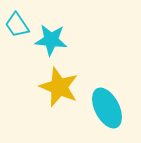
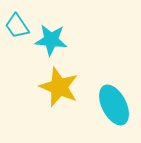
cyan trapezoid: moved 1 px down
cyan ellipse: moved 7 px right, 3 px up
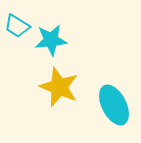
cyan trapezoid: rotated 24 degrees counterclockwise
cyan star: rotated 12 degrees counterclockwise
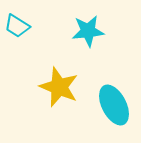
cyan star: moved 37 px right, 9 px up
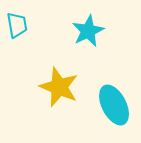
cyan trapezoid: moved 1 px up; rotated 132 degrees counterclockwise
cyan star: rotated 20 degrees counterclockwise
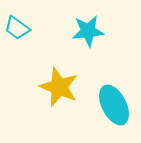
cyan trapezoid: moved 3 px down; rotated 136 degrees clockwise
cyan star: rotated 20 degrees clockwise
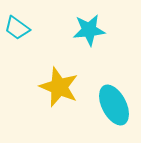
cyan star: moved 1 px right, 1 px up
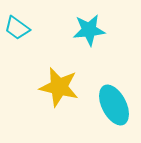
yellow star: rotated 9 degrees counterclockwise
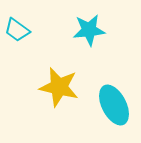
cyan trapezoid: moved 2 px down
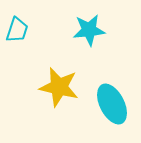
cyan trapezoid: rotated 108 degrees counterclockwise
cyan ellipse: moved 2 px left, 1 px up
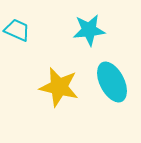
cyan trapezoid: rotated 84 degrees counterclockwise
cyan ellipse: moved 22 px up
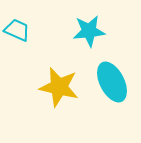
cyan star: moved 1 px down
